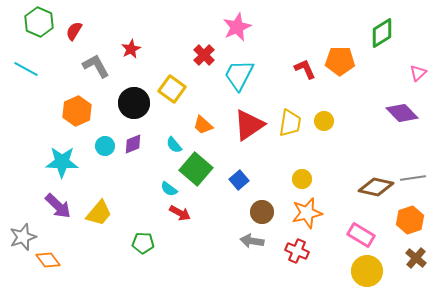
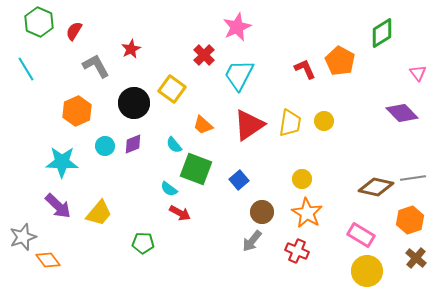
orange pentagon at (340, 61): rotated 28 degrees clockwise
cyan line at (26, 69): rotated 30 degrees clockwise
pink triangle at (418, 73): rotated 24 degrees counterclockwise
green square at (196, 169): rotated 20 degrees counterclockwise
orange star at (307, 213): rotated 28 degrees counterclockwise
gray arrow at (252, 241): rotated 60 degrees counterclockwise
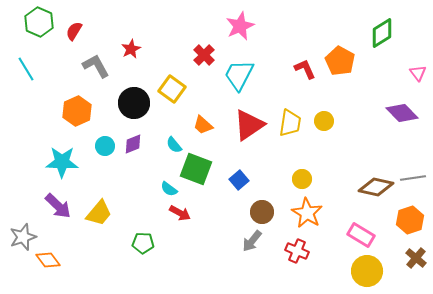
pink star at (237, 27): moved 3 px right, 1 px up
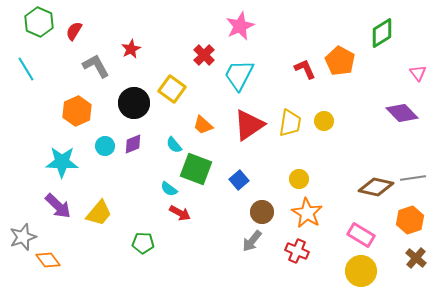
yellow circle at (302, 179): moved 3 px left
yellow circle at (367, 271): moved 6 px left
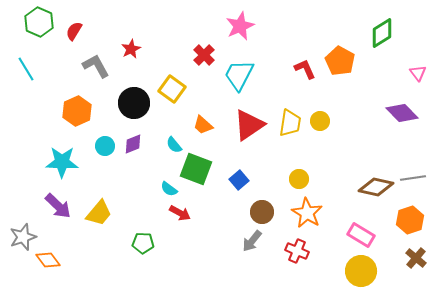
yellow circle at (324, 121): moved 4 px left
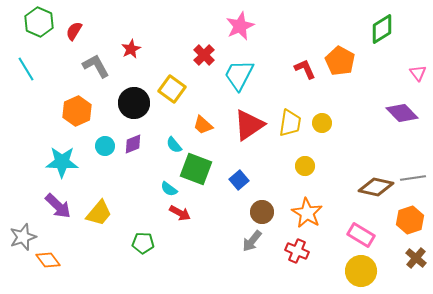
green diamond at (382, 33): moved 4 px up
yellow circle at (320, 121): moved 2 px right, 2 px down
yellow circle at (299, 179): moved 6 px right, 13 px up
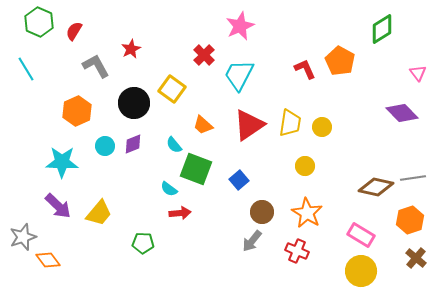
yellow circle at (322, 123): moved 4 px down
red arrow at (180, 213): rotated 35 degrees counterclockwise
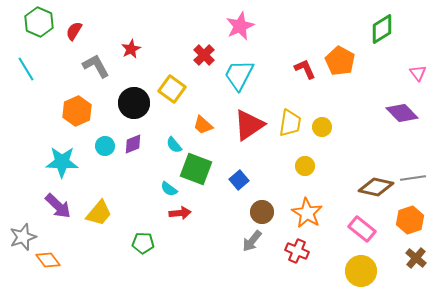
pink rectangle at (361, 235): moved 1 px right, 6 px up; rotated 8 degrees clockwise
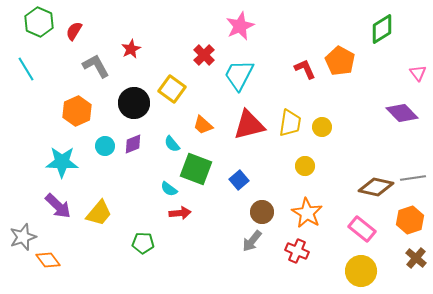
red triangle at (249, 125): rotated 20 degrees clockwise
cyan semicircle at (174, 145): moved 2 px left, 1 px up
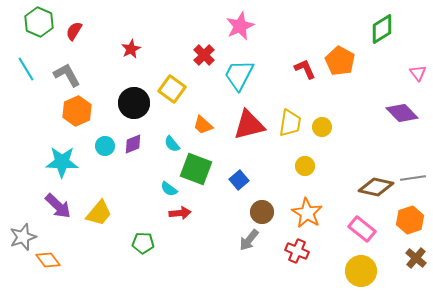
gray L-shape at (96, 66): moved 29 px left, 9 px down
gray arrow at (252, 241): moved 3 px left, 1 px up
